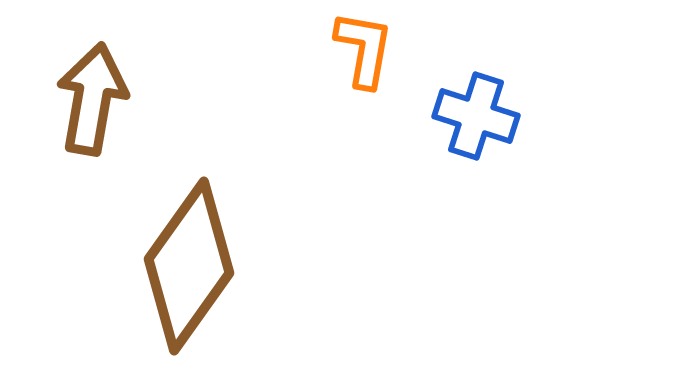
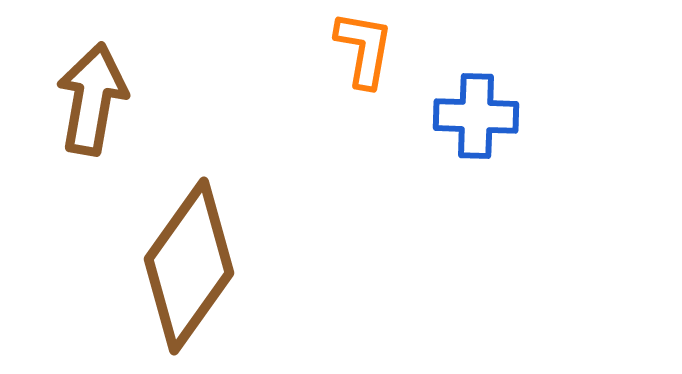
blue cross: rotated 16 degrees counterclockwise
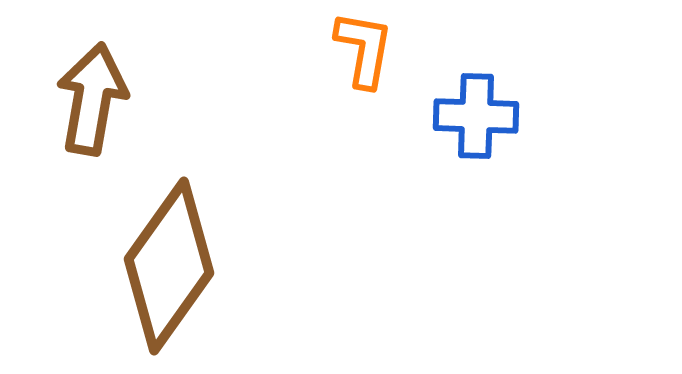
brown diamond: moved 20 px left
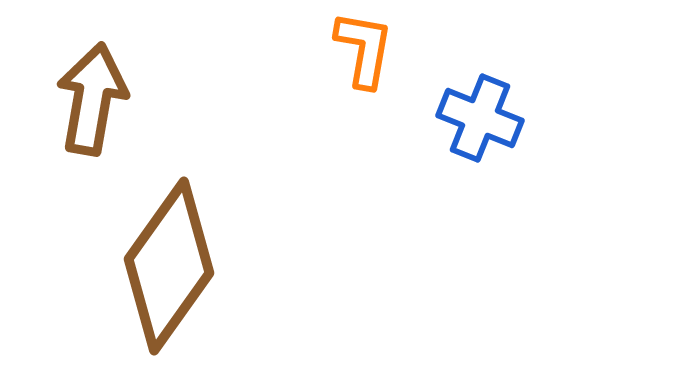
blue cross: moved 4 px right, 2 px down; rotated 20 degrees clockwise
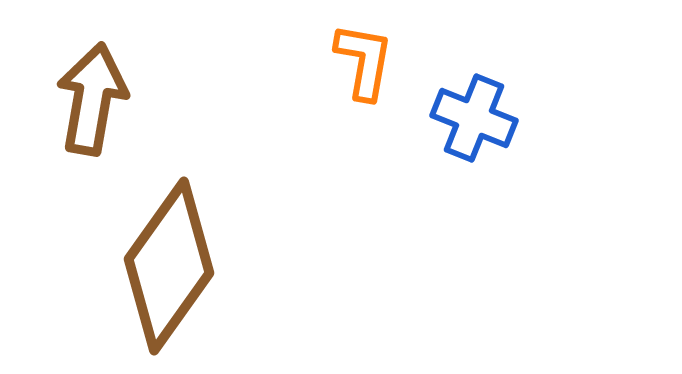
orange L-shape: moved 12 px down
blue cross: moved 6 px left
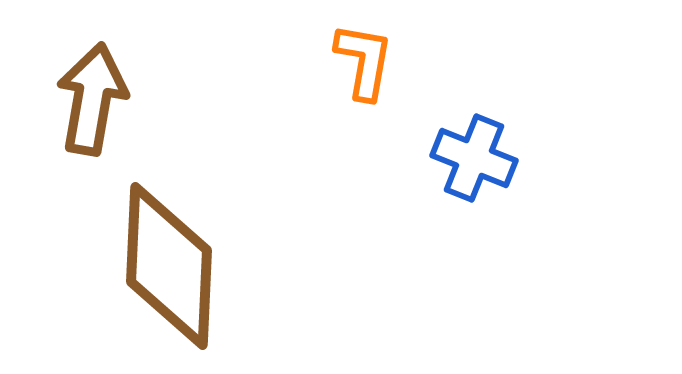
blue cross: moved 40 px down
brown diamond: rotated 33 degrees counterclockwise
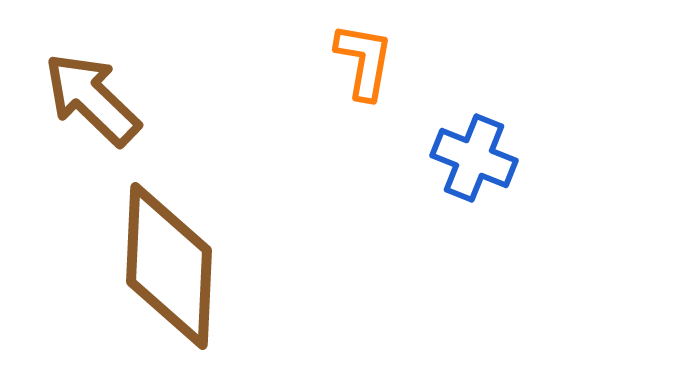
brown arrow: rotated 56 degrees counterclockwise
